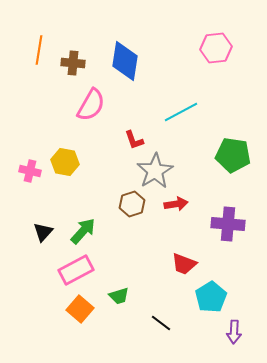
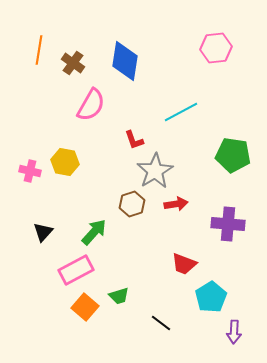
brown cross: rotated 30 degrees clockwise
green arrow: moved 11 px right, 1 px down
orange square: moved 5 px right, 2 px up
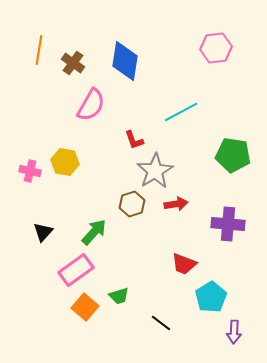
pink rectangle: rotated 8 degrees counterclockwise
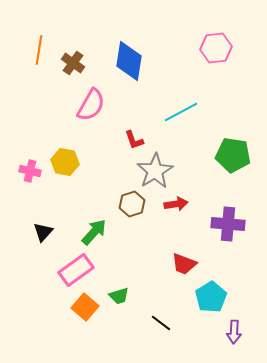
blue diamond: moved 4 px right
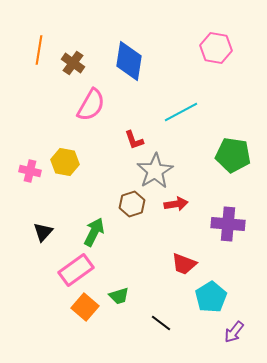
pink hexagon: rotated 16 degrees clockwise
green arrow: rotated 16 degrees counterclockwise
purple arrow: rotated 35 degrees clockwise
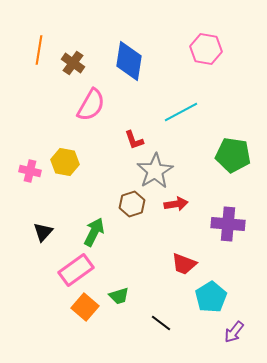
pink hexagon: moved 10 px left, 1 px down
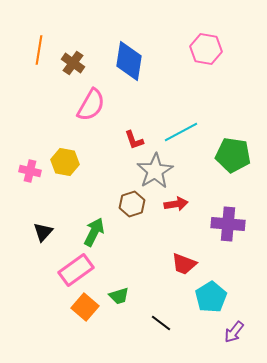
cyan line: moved 20 px down
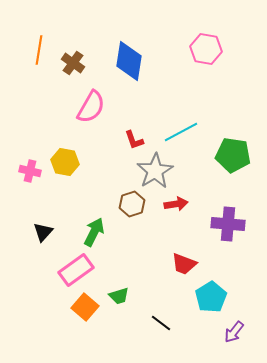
pink semicircle: moved 2 px down
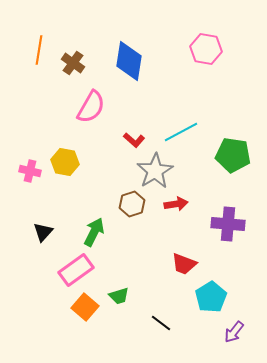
red L-shape: rotated 30 degrees counterclockwise
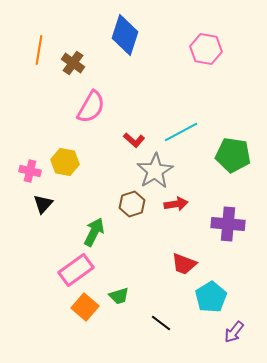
blue diamond: moved 4 px left, 26 px up; rotated 9 degrees clockwise
black triangle: moved 28 px up
